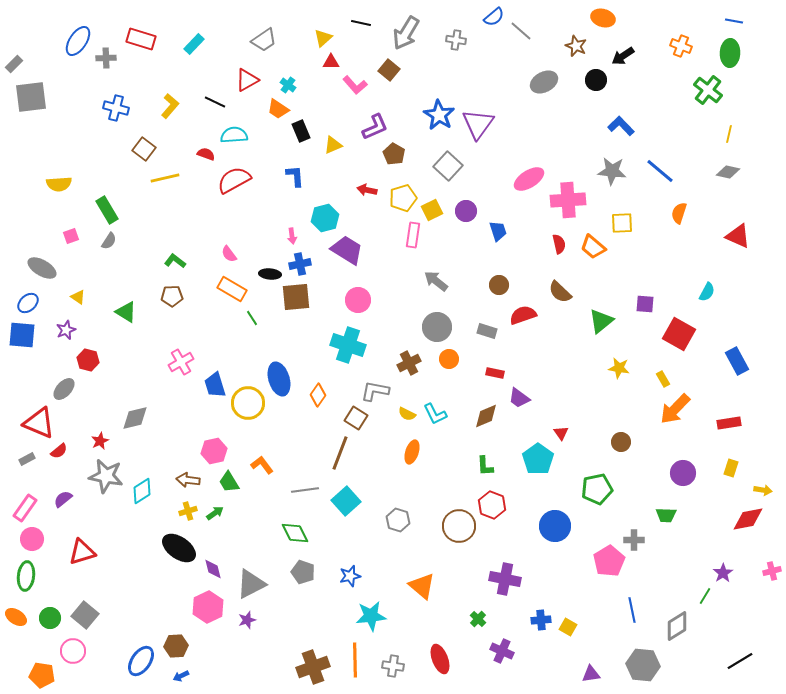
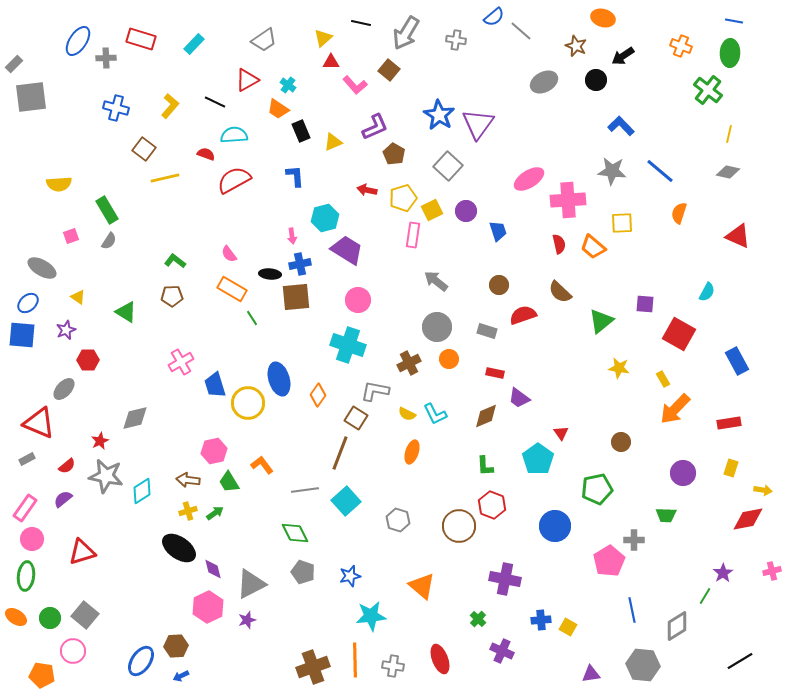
yellow triangle at (333, 145): moved 3 px up
red hexagon at (88, 360): rotated 15 degrees counterclockwise
red semicircle at (59, 451): moved 8 px right, 15 px down
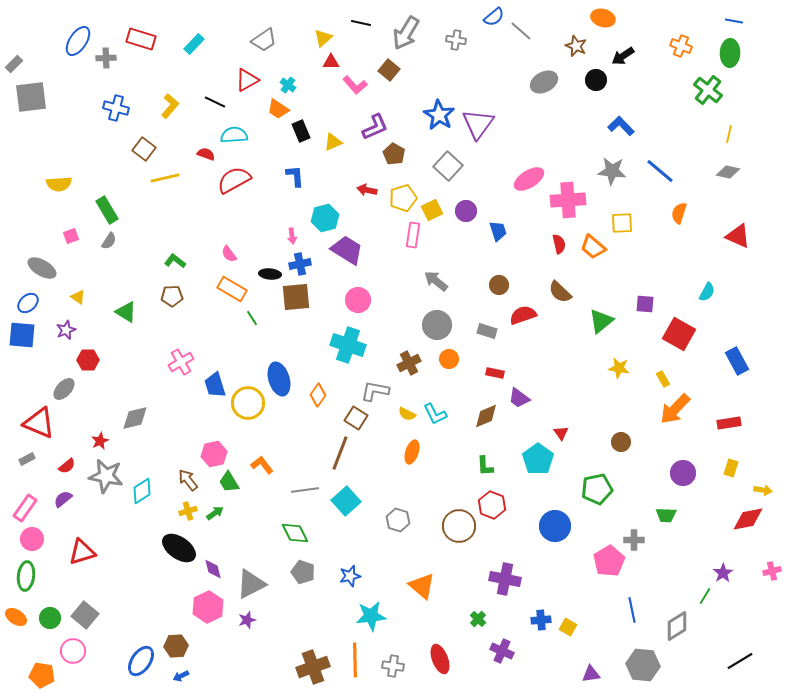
gray circle at (437, 327): moved 2 px up
pink hexagon at (214, 451): moved 3 px down
brown arrow at (188, 480): rotated 45 degrees clockwise
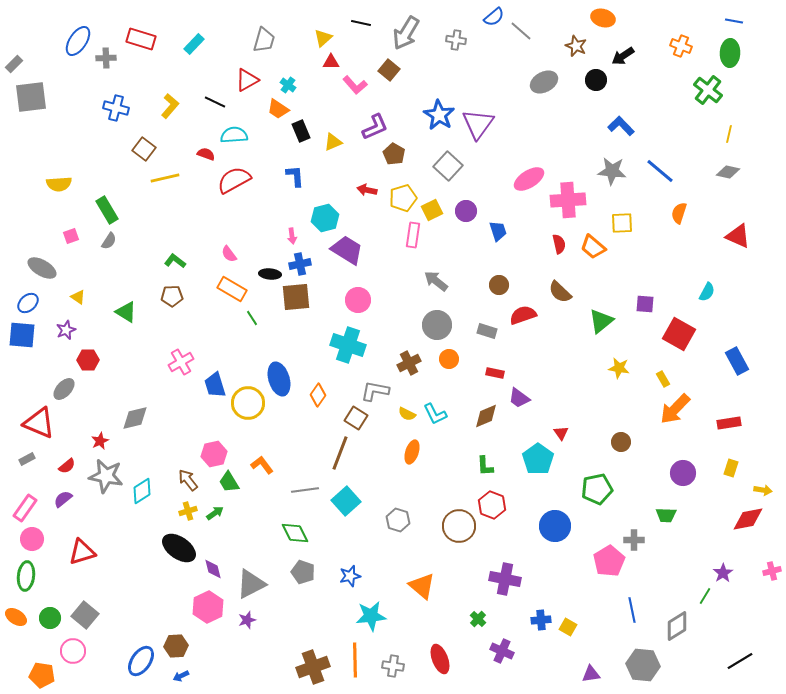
gray trapezoid at (264, 40): rotated 40 degrees counterclockwise
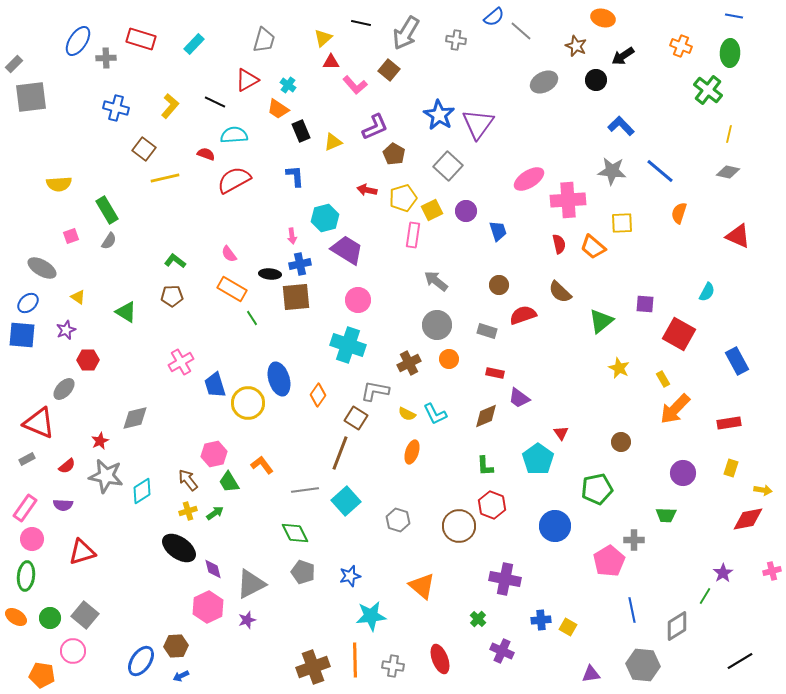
blue line at (734, 21): moved 5 px up
yellow star at (619, 368): rotated 15 degrees clockwise
purple semicircle at (63, 499): moved 6 px down; rotated 138 degrees counterclockwise
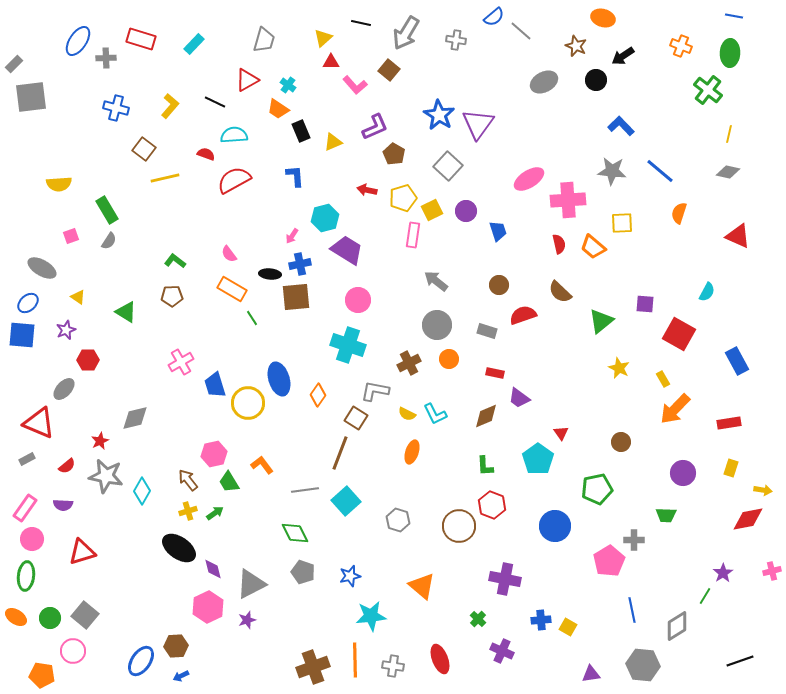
pink arrow at (292, 236): rotated 42 degrees clockwise
cyan diamond at (142, 491): rotated 28 degrees counterclockwise
black line at (740, 661): rotated 12 degrees clockwise
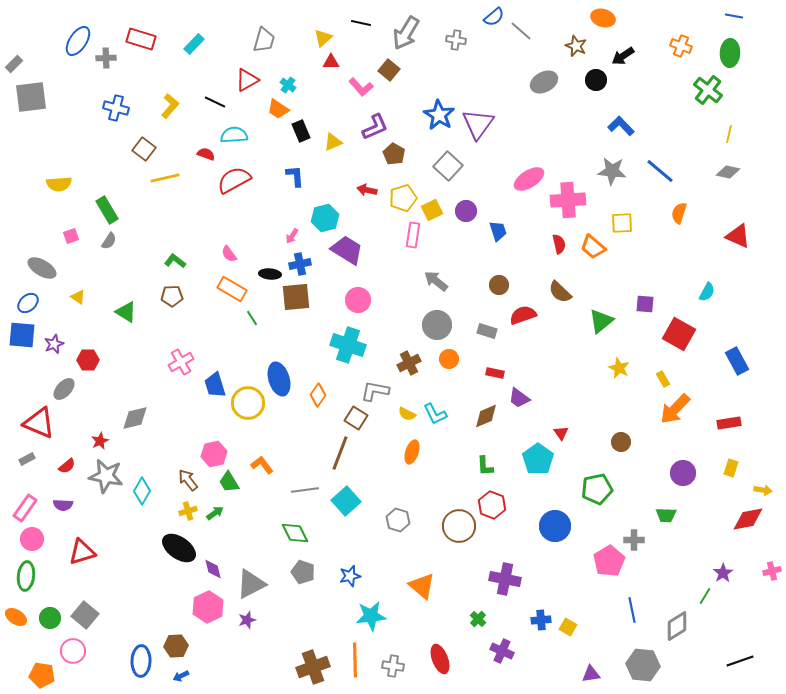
pink L-shape at (355, 85): moved 6 px right, 2 px down
purple star at (66, 330): moved 12 px left, 14 px down
blue ellipse at (141, 661): rotated 32 degrees counterclockwise
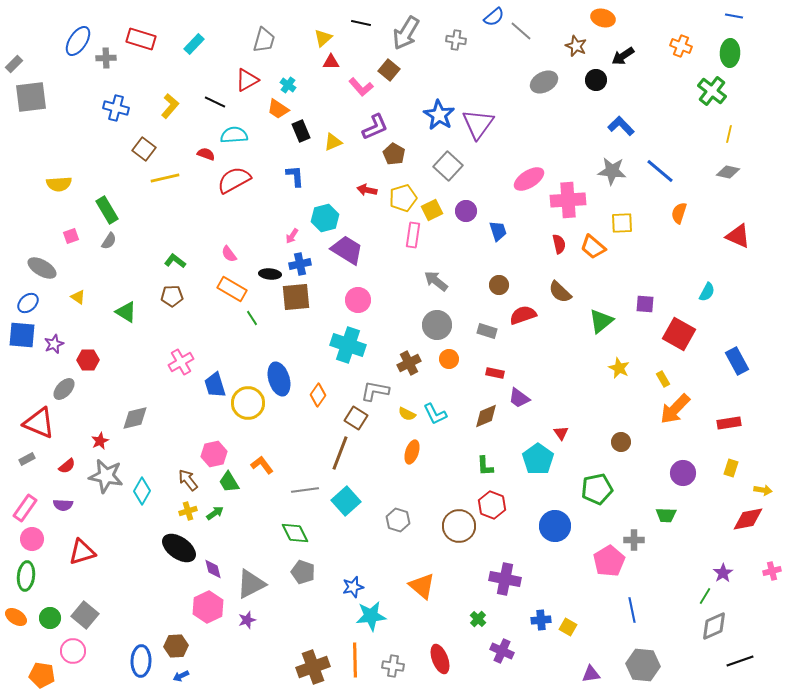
green cross at (708, 90): moved 4 px right, 1 px down
blue star at (350, 576): moved 3 px right, 11 px down
gray diamond at (677, 626): moved 37 px right; rotated 8 degrees clockwise
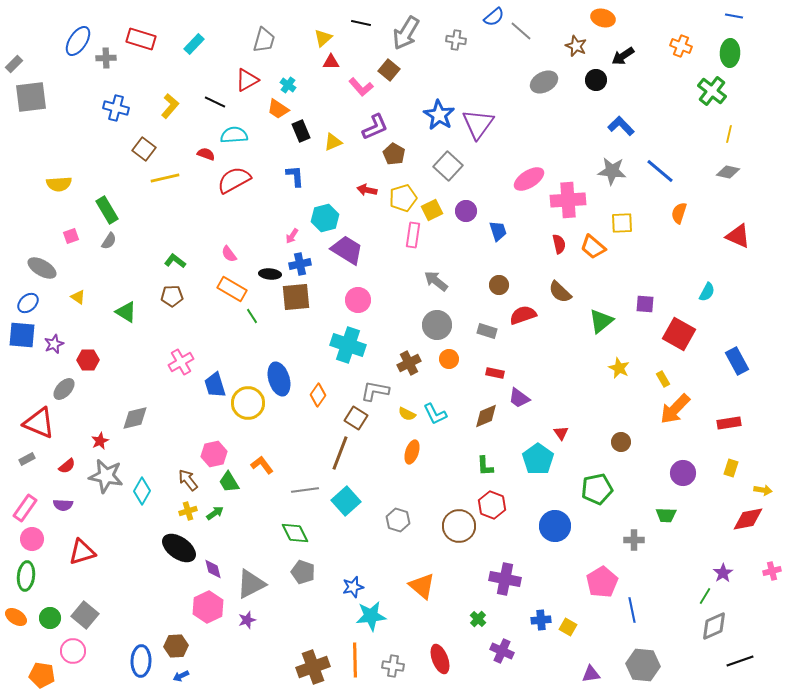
green line at (252, 318): moved 2 px up
pink pentagon at (609, 561): moved 7 px left, 21 px down
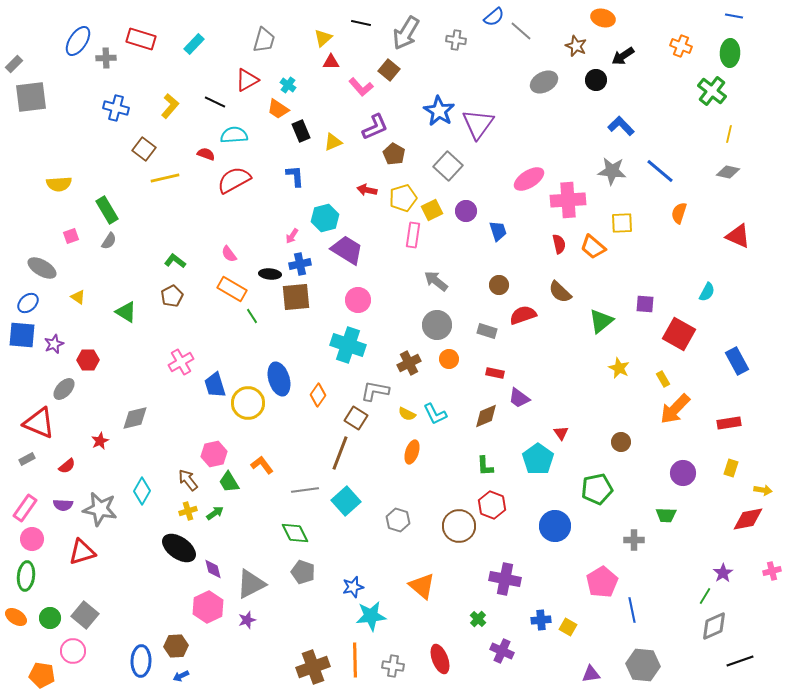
blue star at (439, 115): moved 4 px up
brown pentagon at (172, 296): rotated 25 degrees counterclockwise
gray star at (106, 476): moved 6 px left, 33 px down
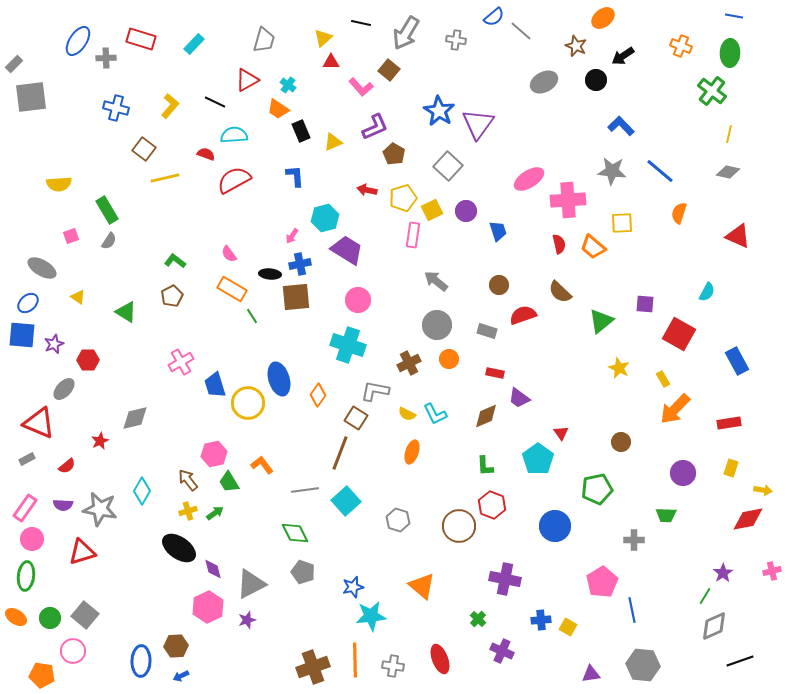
orange ellipse at (603, 18): rotated 55 degrees counterclockwise
